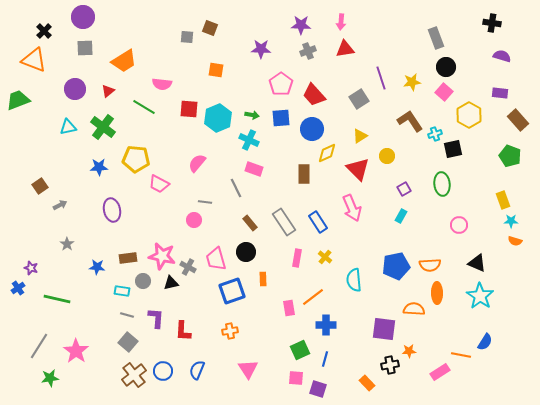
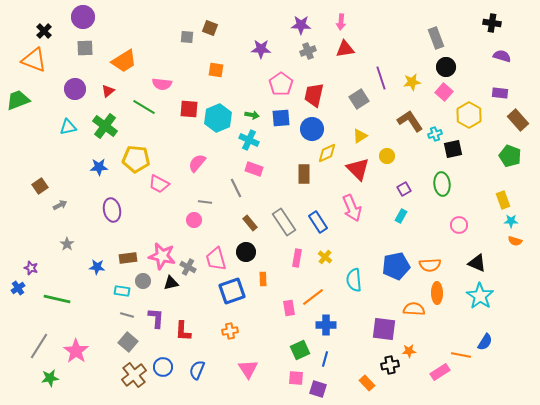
red trapezoid at (314, 95): rotated 55 degrees clockwise
green cross at (103, 127): moved 2 px right, 1 px up
blue circle at (163, 371): moved 4 px up
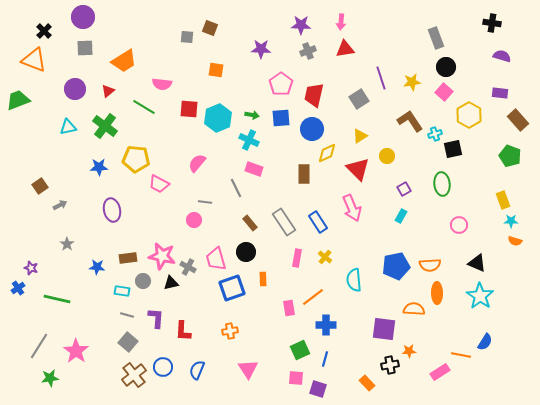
blue square at (232, 291): moved 3 px up
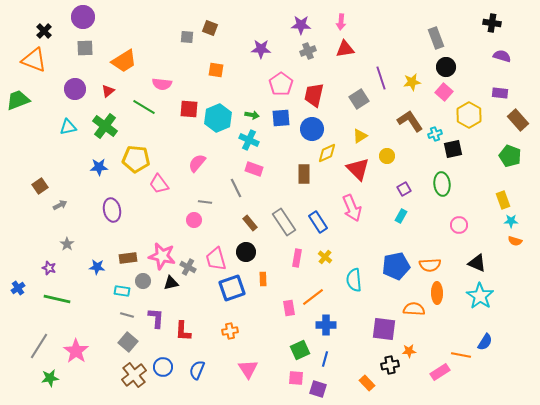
pink trapezoid at (159, 184): rotated 25 degrees clockwise
purple star at (31, 268): moved 18 px right
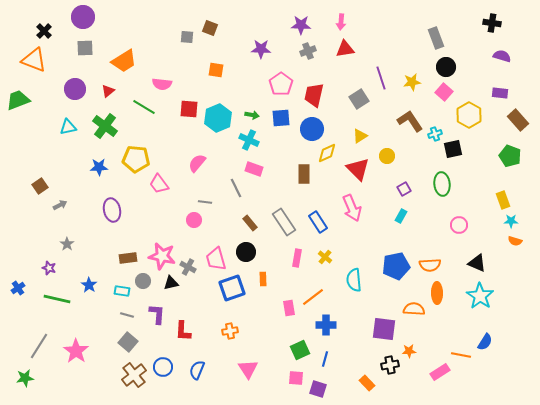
blue star at (97, 267): moved 8 px left, 18 px down; rotated 28 degrees clockwise
purple L-shape at (156, 318): moved 1 px right, 4 px up
green star at (50, 378): moved 25 px left
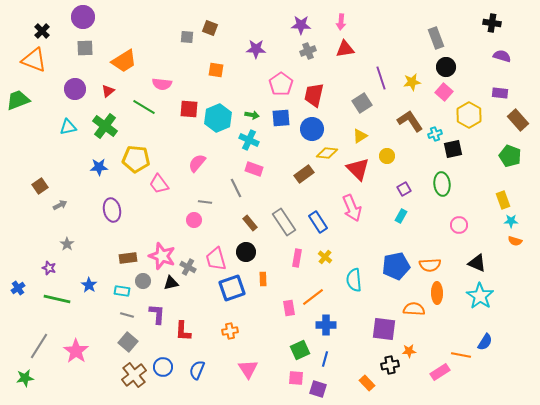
black cross at (44, 31): moved 2 px left
purple star at (261, 49): moved 5 px left
gray square at (359, 99): moved 3 px right, 4 px down
yellow diamond at (327, 153): rotated 30 degrees clockwise
brown rectangle at (304, 174): rotated 54 degrees clockwise
pink star at (162, 256): rotated 8 degrees clockwise
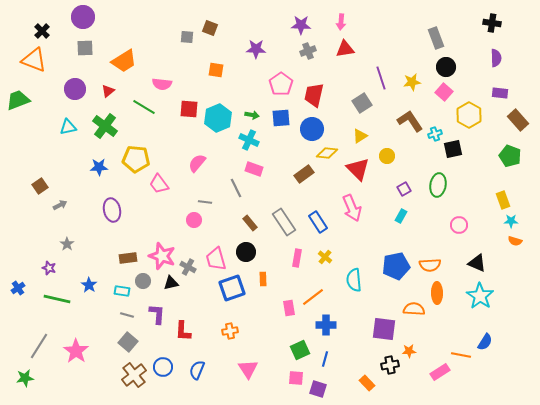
purple semicircle at (502, 56): moved 6 px left, 2 px down; rotated 72 degrees clockwise
green ellipse at (442, 184): moved 4 px left, 1 px down; rotated 15 degrees clockwise
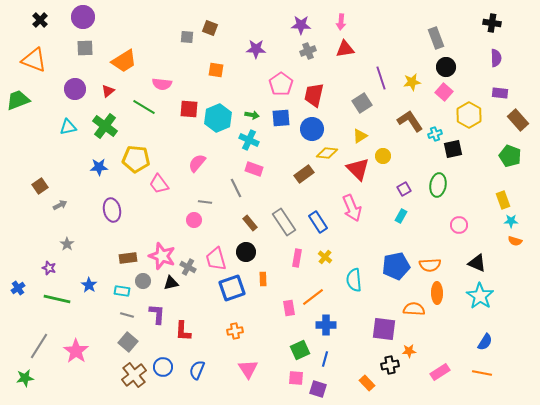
black cross at (42, 31): moved 2 px left, 11 px up
yellow circle at (387, 156): moved 4 px left
orange cross at (230, 331): moved 5 px right
orange line at (461, 355): moved 21 px right, 18 px down
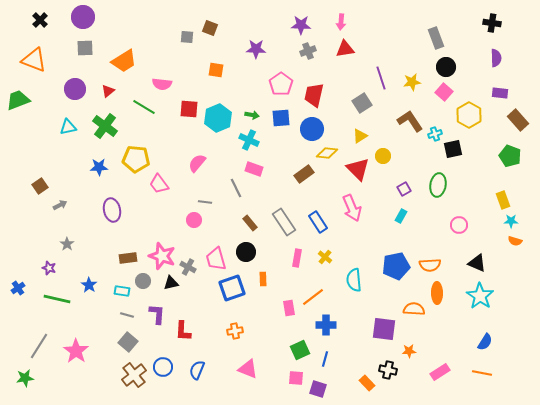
black cross at (390, 365): moved 2 px left, 5 px down; rotated 24 degrees clockwise
pink triangle at (248, 369): rotated 35 degrees counterclockwise
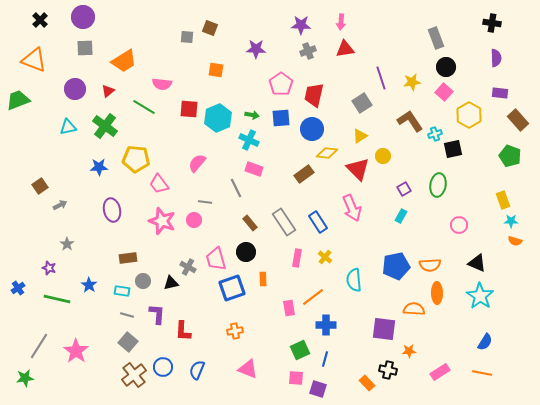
pink star at (162, 256): moved 35 px up
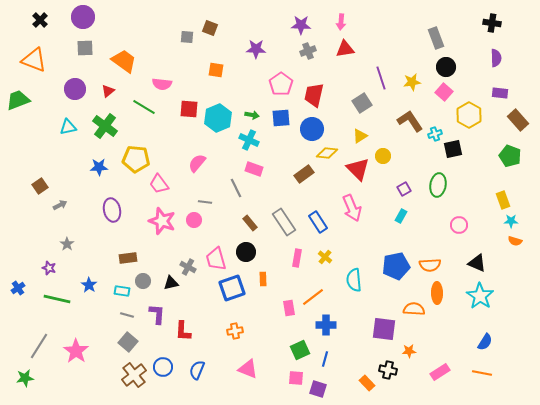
orange trapezoid at (124, 61): rotated 112 degrees counterclockwise
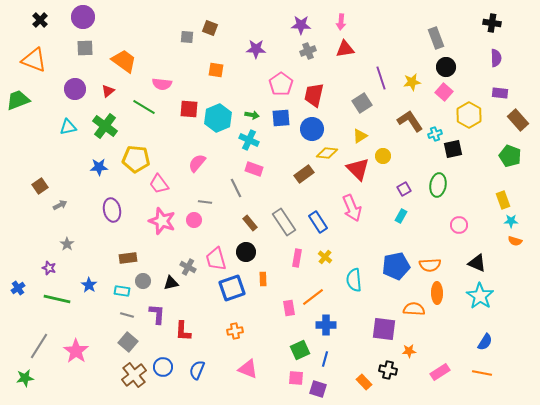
orange rectangle at (367, 383): moved 3 px left, 1 px up
